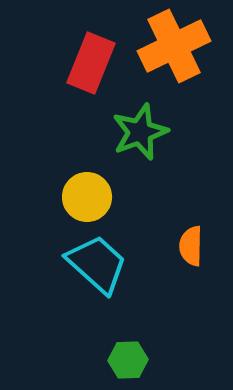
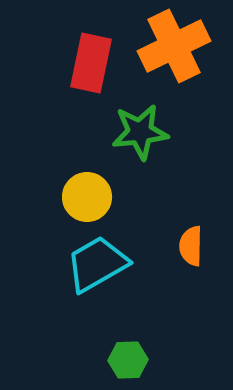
red rectangle: rotated 10 degrees counterclockwise
green star: rotated 14 degrees clockwise
cyan trapezoid: rotated 72 degrees counterclockwise
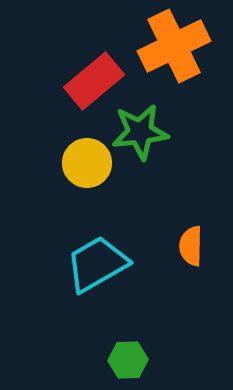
red rectangle: moved 3 px right, 18 px down; rotated 38 degrees clockwise
yellow circle: moved 34 px up
